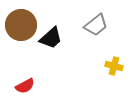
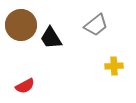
black trapezoid: rotated 100 degrees clockwise
yellow cross: rotated 18 degrees counterclockwise
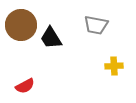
gray trapezoid: rotated 50 degrees clockwise
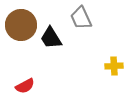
gray trapezoid: moved 15 px left, 7 px up; rotated 55 degrees clockwise
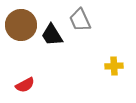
gray trapezoid: moved 1 px left, 2 px down
black trapezoid: moved 1 px right, 3 px up
red semicircle: moved 1 px up
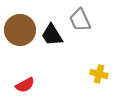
brown circle: moved 1 px left, 5 px down
yellow cross: moved 15 px left, 8 px down; rotated 18 degrees clockwise
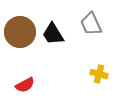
gray trapezoid: moved 11 px right, 4 px down
brown circle: moved 2 px down
black trapezoid: moved 1 px right, 1 px up
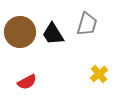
gray trapezoid: moved 4 px left; rotated 140 degrees counterclockwise
yellow cross: rotated 36 degrees clockwise
red semicircle: moved 2 px right, 3 px up
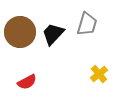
black trapezoid: rotated 75 degrees clockwise
